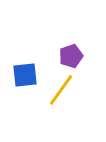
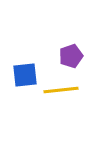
yellow line: rotated 48 degrees clockwise
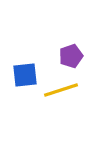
yellow line: rotated 12 degrees counterclockwise
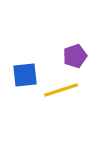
purple pentagon: moved 4 px right
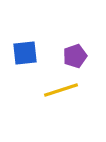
blue square: moved 22 px up
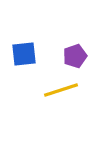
blue square: moved 1 px left, 1 px down
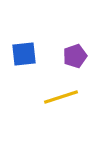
yellow line: moved 7 px down
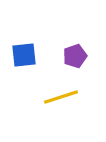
blue square: moved 1 px down
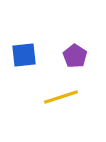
purple pentagon: rotated 20 degrees counterclockwise
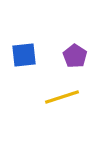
yellow line: moved 1 px right
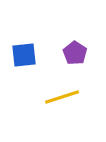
purple pentagon: moved 3 px up
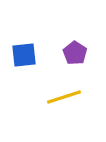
yellow line: moved 2 px right
